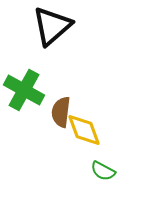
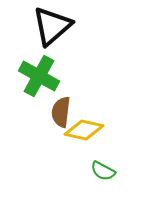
green cross: moved 15 px right, 14 px up
yellow diamond: rotated 57 degrees counterclockwise
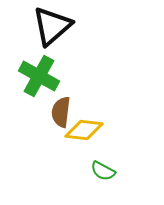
yellow diamond: rotated 6 degrees counterclockwise
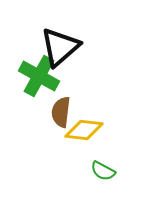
black triangle: moved 8 px right, 21 px down
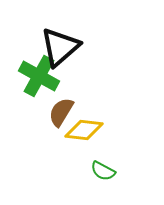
brown semicircle: rotated 24 degrees clockwise
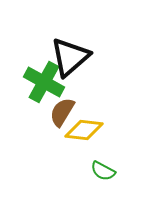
black triangle: moved 10 px right, 10 px down
green cross: moved 5 px right, 6 px down
brown semicircle: moved 1 px right
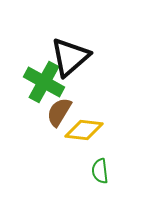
brown semicircle: moved 3 px left
green semicircle: moved 3 px left; rotated 55 degrees clockwise
